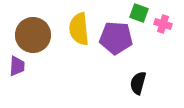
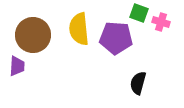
pink cross: moved 2 px left, 2 px up
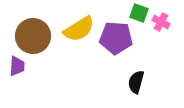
pink cross: rotated 12 degrees clockwise
yellow semicircle: rotated 116 degrees counterclockwise
brown circle: moved 1 px down
black semicircle: moved 2 px left, 1 px up
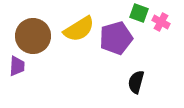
purple pentagon: rotated 20 degrees counterclockwise
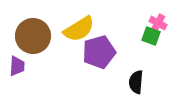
green square: moved 12 px right, 23 px down
pink cross: moved 3 px left, 1 px down
purple pentagon: moved 17 px left, 14 px down
black semicircle: rotated 10 degrees counterclockwise
